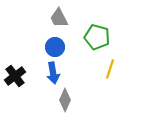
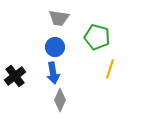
gray trapezoid: rotated 55 degrees counterclockwise
gray diamond: moved 5 px left
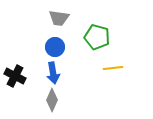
yellow line: moved 3 px right, 1 px up; rotated 66 degrees clockwise
black cross: rotated 25 degrees counterclockwise
gray diamond: moved 8 px left
